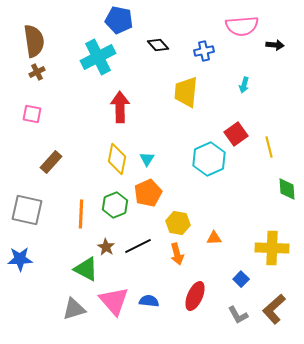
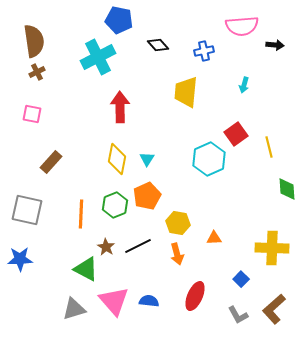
orange pentagon: moved 1 px left, 3 px down
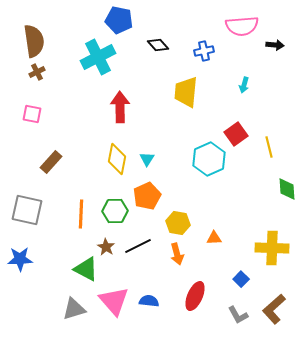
green hexagon: moved 6 px down; rotated 20 degrees clockwise
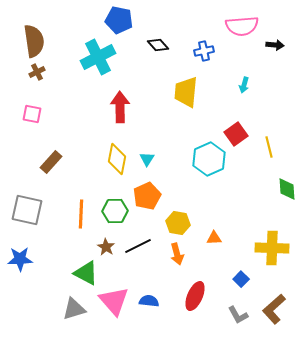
green triangle: moved 4 px down
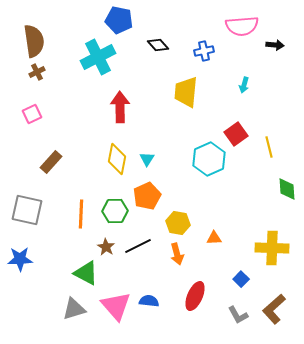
pink square: rotated 36 degrees counterclockwise
pink triangle: moved 2 px right, 5 px down
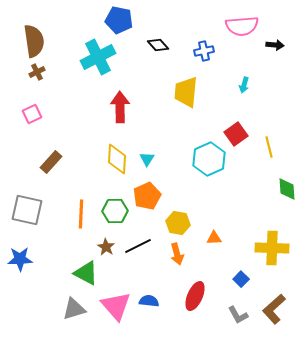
yellow diamond: rotated 8 degrees counterclockwise
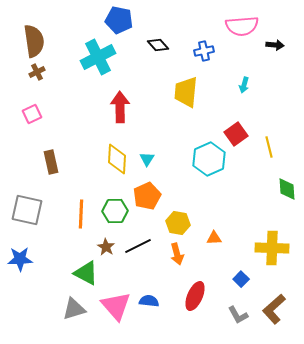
brown rectangle: rotated 55 degrees counterclockwise
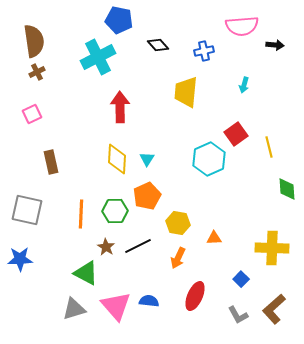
orange arrow: moved 1 px right, 4 px down; rotated 40 degrees clockwise
